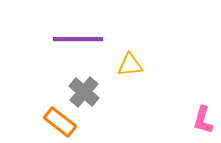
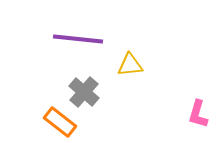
purple line: rotated 6 degrees clockwise
pink L-shape: moved 5 px left, 6 px up
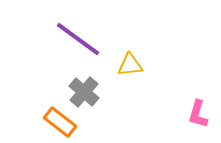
purple line: rotated 30 degrees clockwise
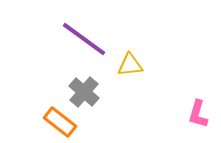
purple line: moved 6 px right
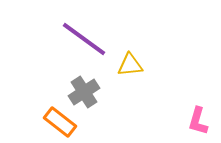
gray cross: rotated 16 degrees clockwise
pink L-shape: moved 7 px down
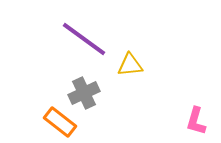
gray cross: moved 1 px down; rotated 8 degrees clockwise
pink L-shape: moved 2 px left
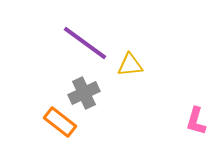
purple line: moved 1 px right, 4 px down
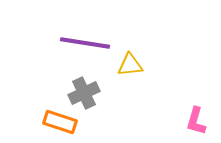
purple line: rotated 27 degrees counterclockwise
orange rectangle: rotated 20 degrees counterclockwise
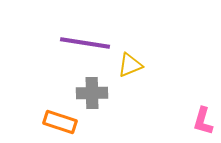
yellow triangle: rotated 16 degrees counterclockwise
gray cross: moved 8 px right; rotated 24 degrees clockwise
pink L-shape: moved 7 px right
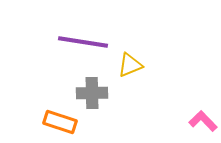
purple line: moved 2 px left, 1 px up
pink L-shape: rotated 120 degrees clockwise
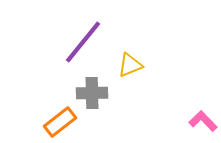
purple line: rotated 60 degrees counterclockwise
orange rectangle: rotated 56 degrees counterclockwise
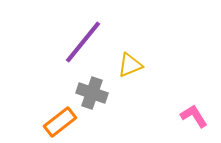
gray cross: rotated 20 degrees clockwise
pink L-shape: moved 9 px left, 5 px up; rotated 12 degrees clockwise
